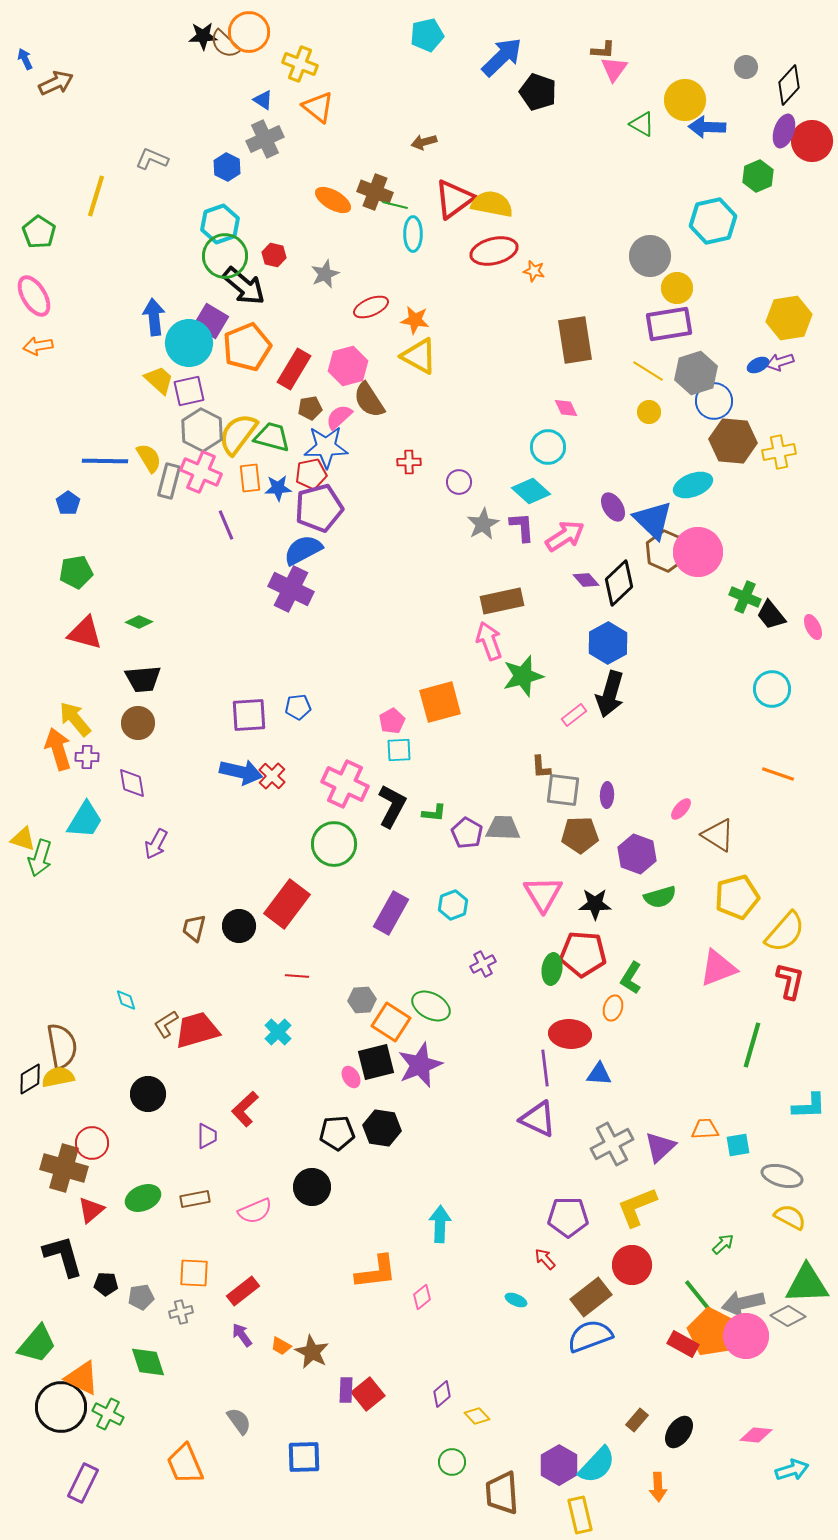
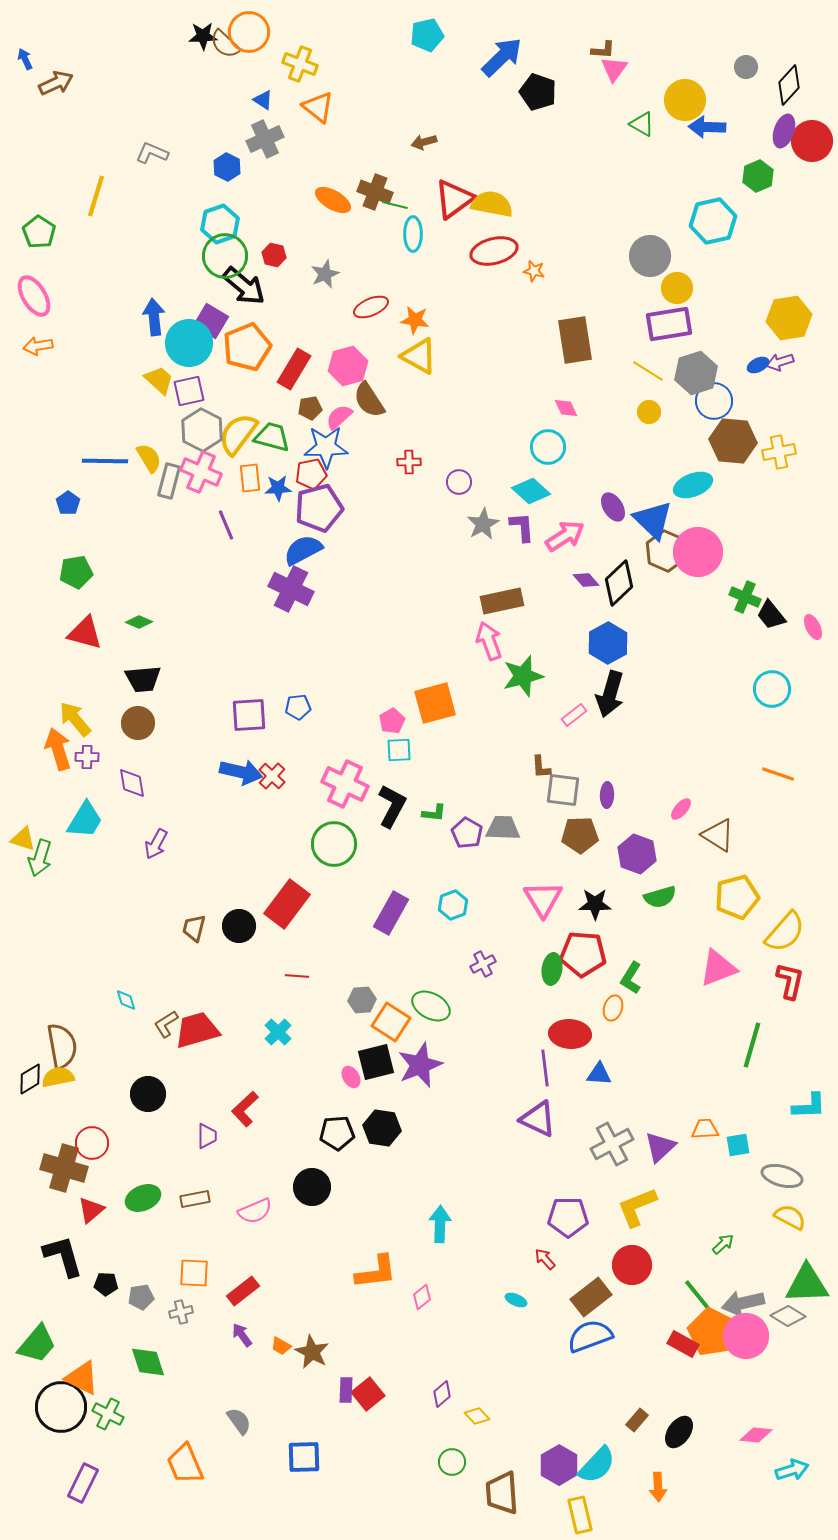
gray L-shape at (152, 159): moved 6 px up
orange square at (440, 702): moved 5 px left, 1 px down
pink triangle at (543, 894): moved 5 px down
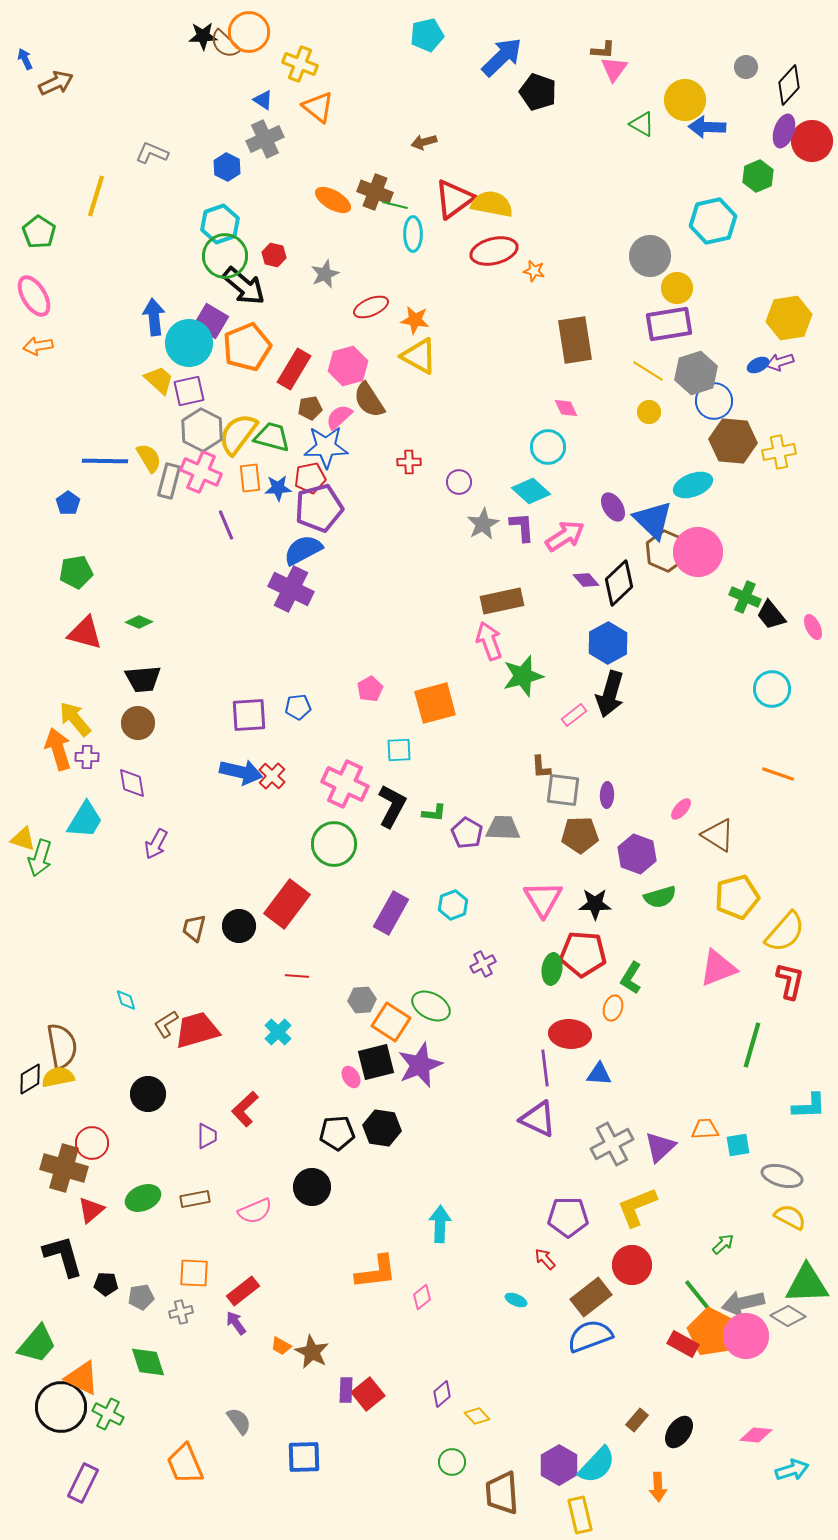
red pentagon at (311, 474): moved 1 px left, 4 px down
pink pentagon at (392, 721): moved 22 px left, 32 px up
purple arrow at (242, 1335): moved 6 px left, 12 px up
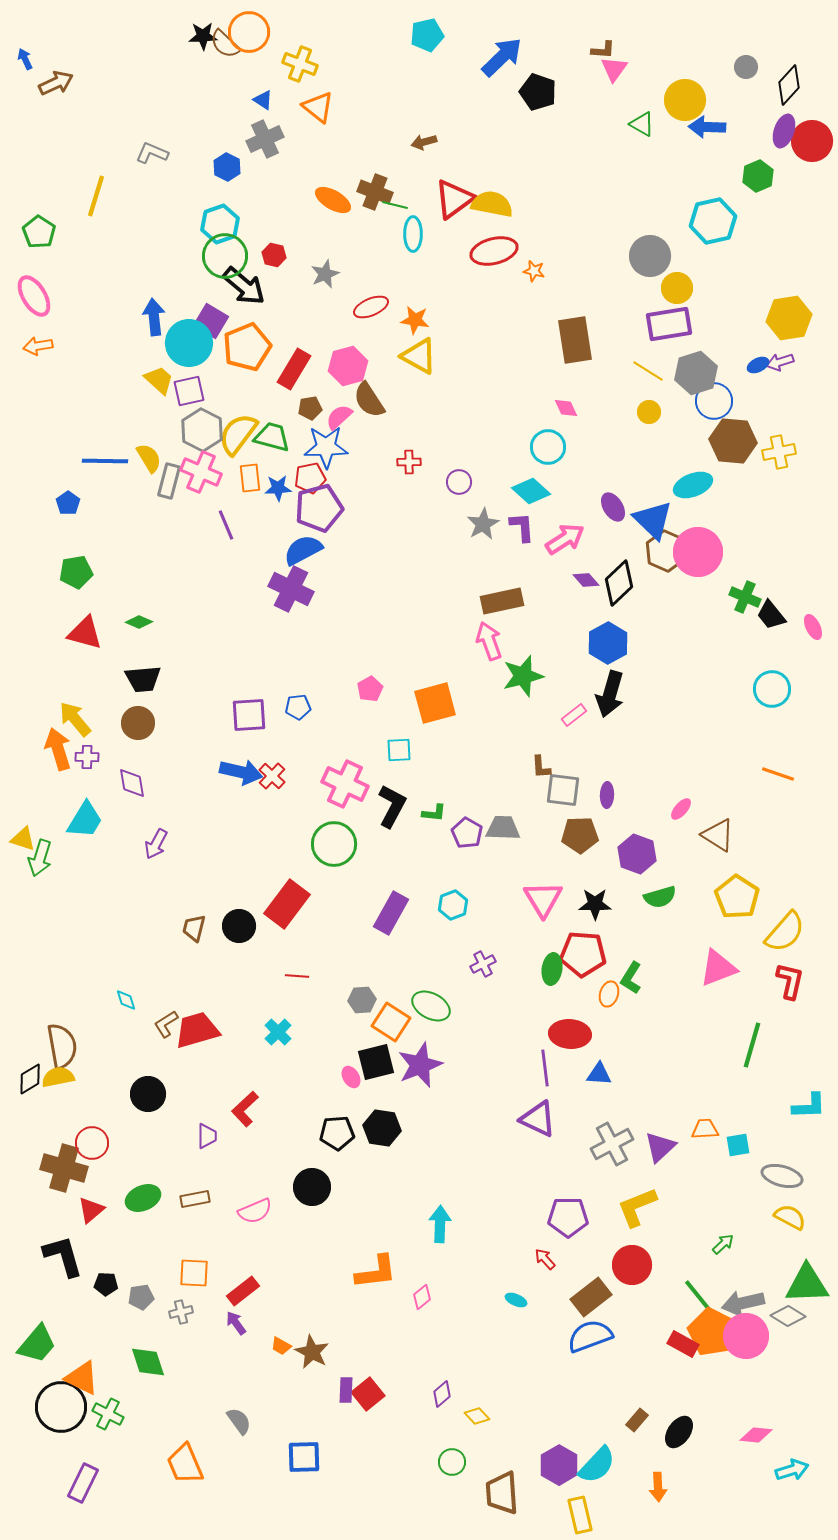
pink arrow at (565, 536): moved 3 px down
yellow pentagon at (737, 897): rotated 24 degrees counterclockwise
orange ellipse at (613, 1008): moved 4 px left, 14 px up
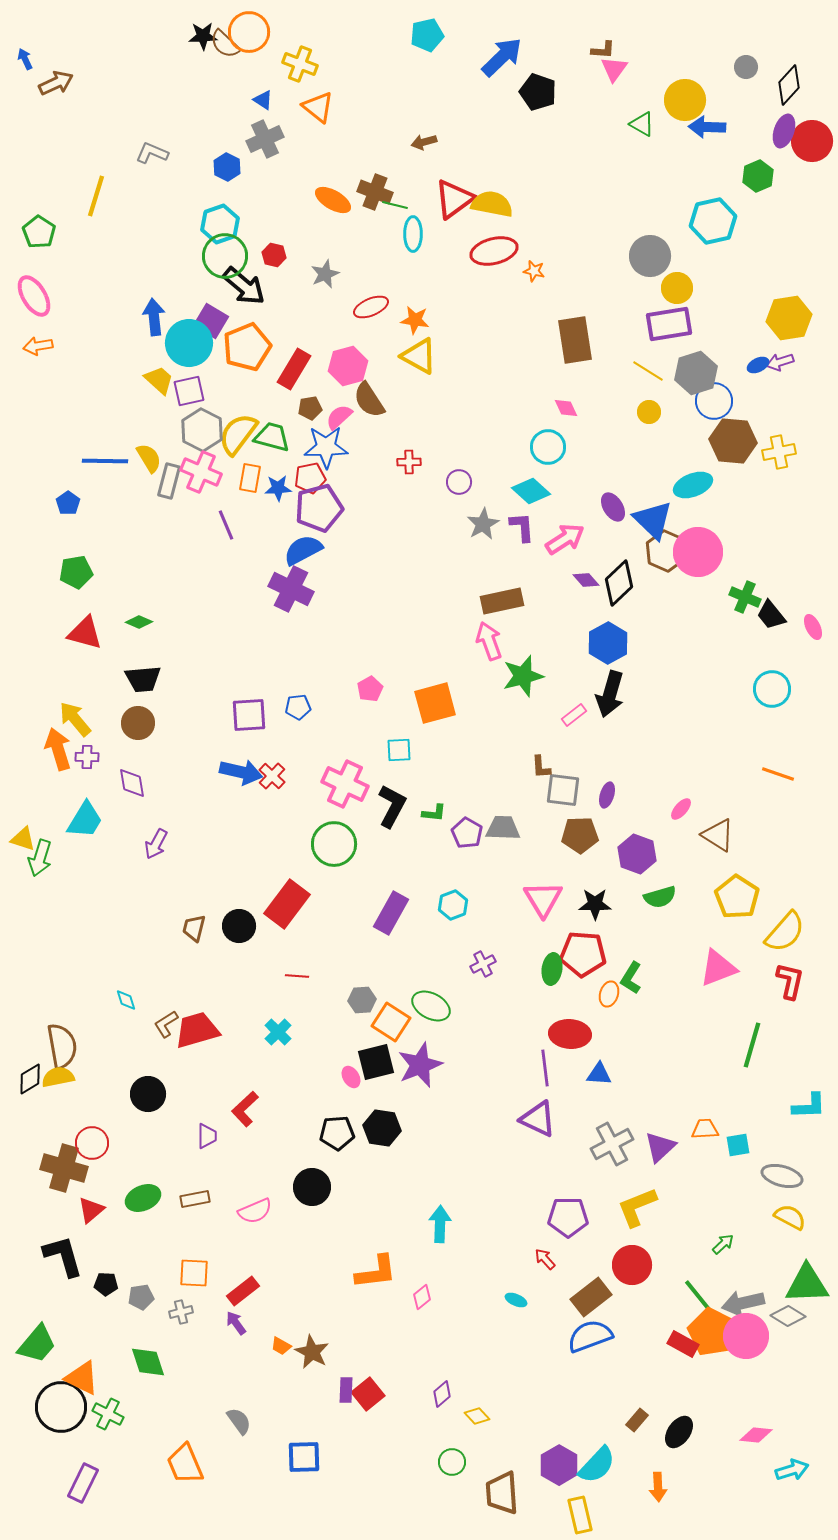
orange rectangle at (250, 478): rotated 16 degrees clockwise
purple ellipse at (607, 795): rotated 15 degrees clockwise
